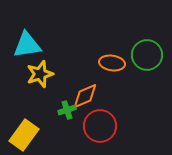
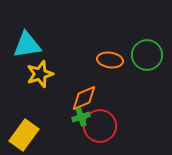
orange ellipse: moved 2 px left, 3 px up
orange diamond: moved 1 px left, 2 px down
green cross: moved 14 px right, 7 px down
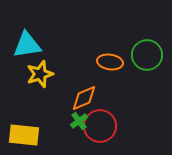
orange ellipse: moved 2 px down
green cross: moved 2 px left, 4 px down; rotated 18 degrees counterclockwise
yellow rectangle: rotated 60 degrees clockwise
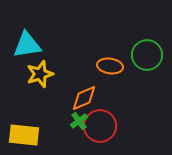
orange ellipse: moved 4 px down
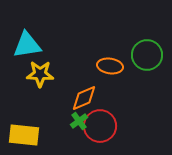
yellow star: rotated 20 degrees clockwise
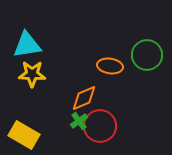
yellow star: moved 8 px left
yellow rectangle: rotated 24 degrees clockwise
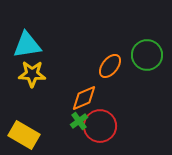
orange ellipse: rotated 60 degrees counterclockwise
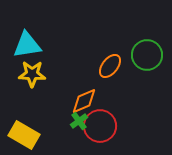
orange diamond: moved 3 px down
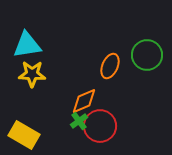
orange ellipse: rotated 15 degrees counterclockwise
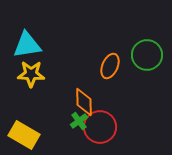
yellow star: moved 1 px left
orange diamond: moved 1 px down; rotated 68 degrees counterclockwise
red circle: moved 1 px down
